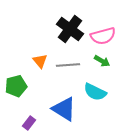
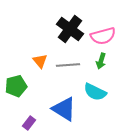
green arrow: moved 1 px left; rotated 77 degrees clockwise
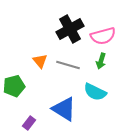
black cross: rotated 24 degrees clockwise
gray line: rotated 20 degrees clockwise
green pentagon: moved 2 px left
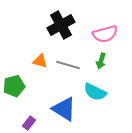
black cross: moved 9 px left, 4 px up
pink semicircle: moved 2 px right, 2 px up
orange triangle: rotated 35 degrees counterclockwise
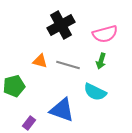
blue triangle: moved 2 px left, 1 px down; rotated 12 degrees counterclockwise
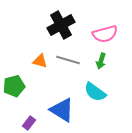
gray line: moved 5 px up
cyan semicircle: rotated 10 degrees clockwise
blue triangle: rotated 12 degrees clockwise
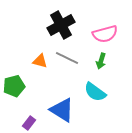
gray line: moved 1 px left, 2 px up; rotated 10 degrees clockwise
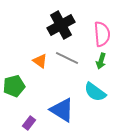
pink semicircle: moved 3 px left; rotated 80 degrees counterclockwise
orange triangle: rotated 21 degrees clockwise
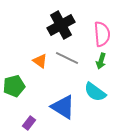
blue triangle: moved 1 px right, 3 px up
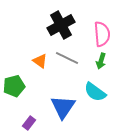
blue triangle: rotated 32 degrees clockwise
